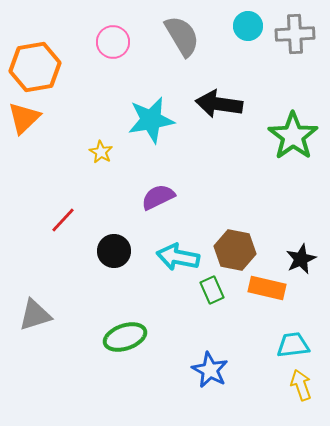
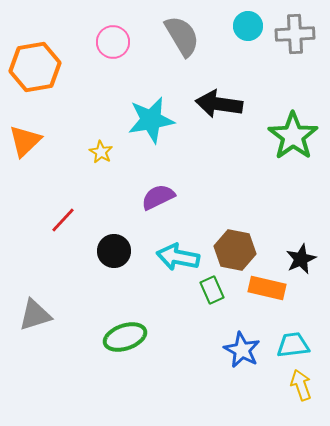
orange triangle: moved 1 px right, 23 px down
blue star: moved 32 px right, 20 px up
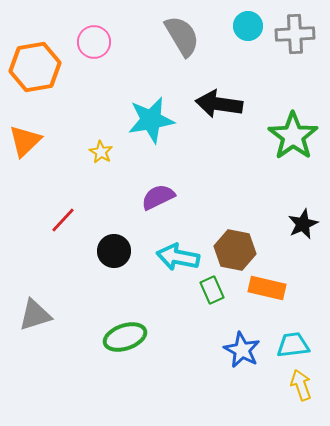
pink circle: moved 19 px left
black star: moved 2 px right, 35 px up
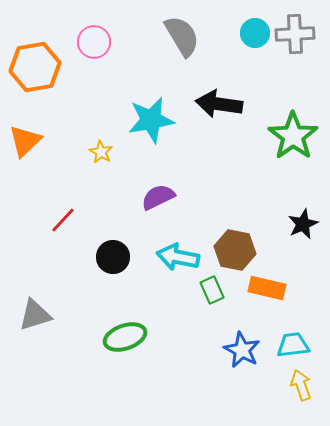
cyan circle: moved 7 px right, 7 px down
black circle: moved 1 px left, 6 px down
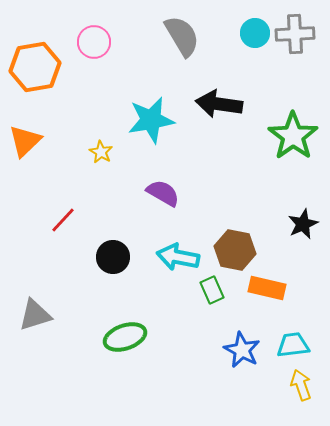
purple semicircle: moved 5 px right, 4 px up; rotated 56 degrees clockwise
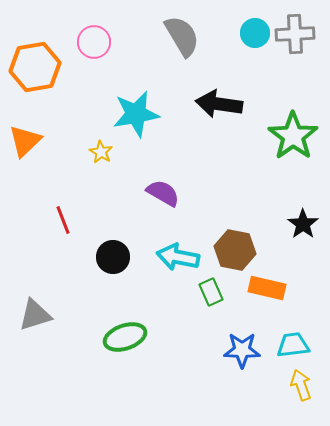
cyan star: moved 15 px left, 6 px up
red line: rotated 64 degrees counterclockwise
black star: rotated 12 degrees counterclockwise
green rectangle: moved 1 px left, 2 px down
blue star: rotated 27 degrees counterclockwise
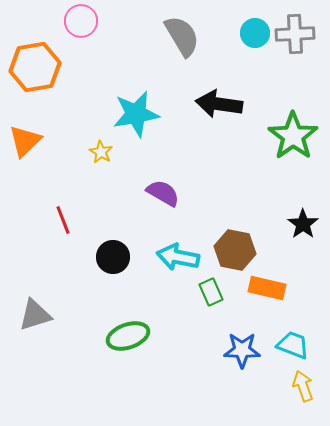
pink circle: moved 13 px left, 21 px up
green ellipse: moved 3 px right, 1 px up
cyan trapezoid: rotated 28 degrees clockwise
yellow arrow: moved 2 px right, 1 px down
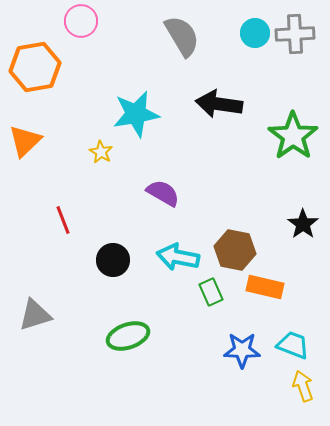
black circle: moved 3 px down
orange rectangle: moved 2 px left, 1 px up
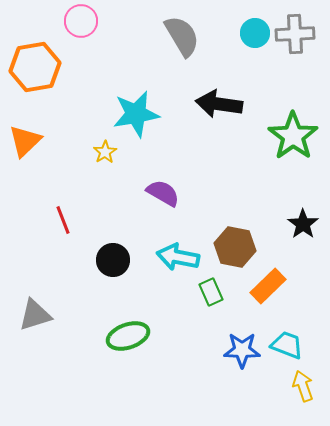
yellow star: moved 4 px right; rotated 10 degrees clockwise
brown hexagon: moved 3 px up
orange rectangle: moved 3 px right, 1 px up; rotated 57 degrees counterclockwise
cyan trapezoid: moved 6 px left
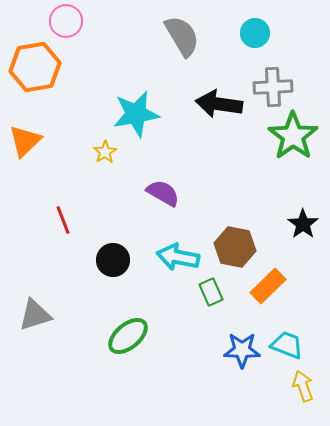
pink circle: moved 15 px left
gray cross: moved 22 px left, 53 px down
green ellipse: rotated 21 degrees counterclockwise
